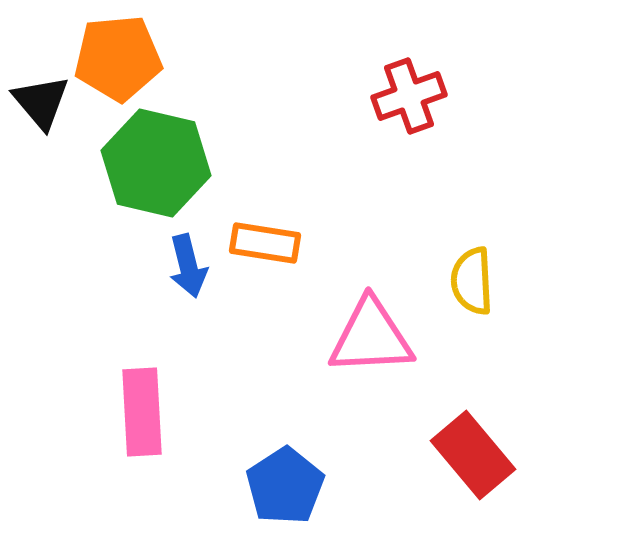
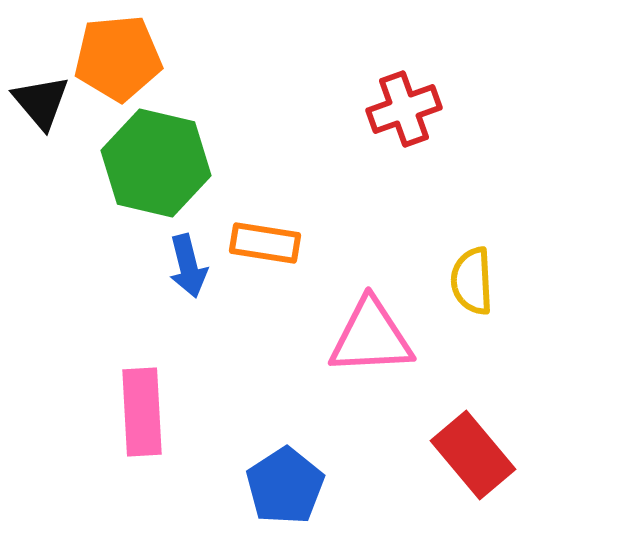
red cross: moved 5 px left, 13 px down
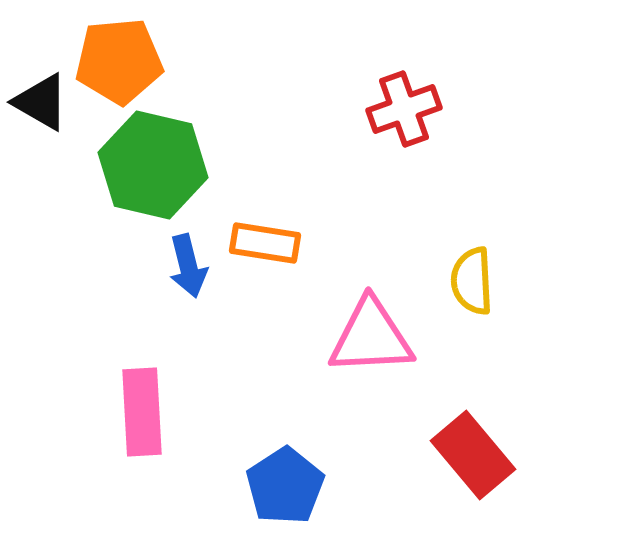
orange pentagon: moved 1 px right, 3 px down
black triangle: rotated 20 degrees counterclockwise
green hexagon: moved 3 px left, 2 px down
